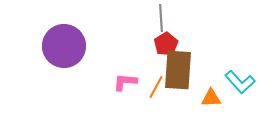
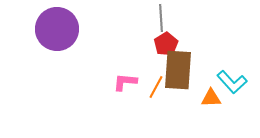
purple circle: moved 7 px left, 17 px up
cyan L-shape: moved 8 px left
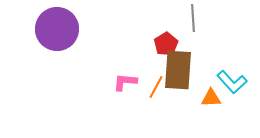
gray line: moved 32 px right
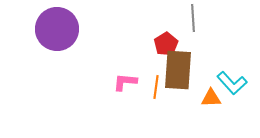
cyan L-shape: moved 1 px down
orange line: rotated 20 degrees counterclockwise
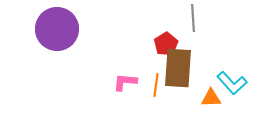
brown rectangle: moved 2 px up
orange line: moved 2 px up
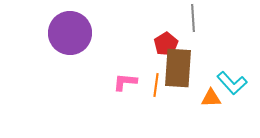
purple circle: moved 13 px right, 4 px down
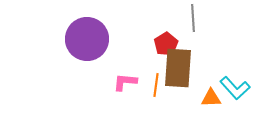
purple circle: moved 17 px right, 6 px down
cyan L-shape: moved 3 px right, 5 px down
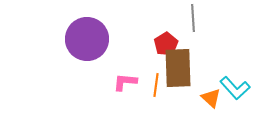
brown rectangle: rotated 6 degrees counterclockwise
orange triangle: rotated 45 degrees clockwise
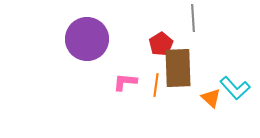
red pentagon: moved 5 px left
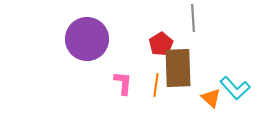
pink L-shape: moved 2 px left, 1 px down; rotated 90 degrees clockwise
